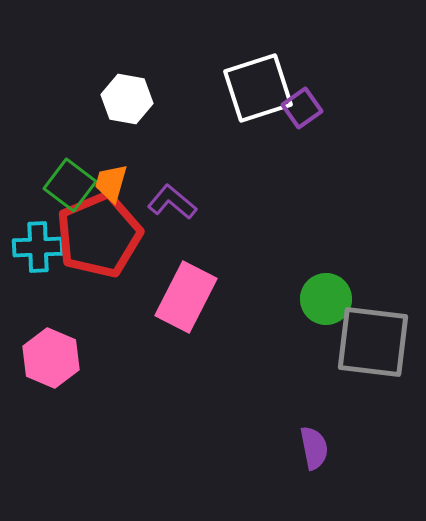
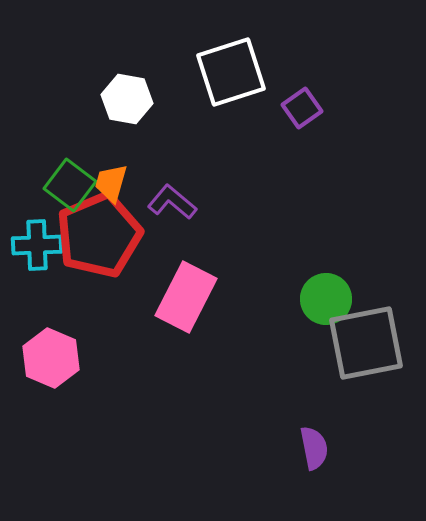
white square: moved 27 px left, 16 px up
cyan cross: moved 1 px left, 2 px up
gray square: moved 7 px left, 1 px down; rotated 18 degrees counterclockwise
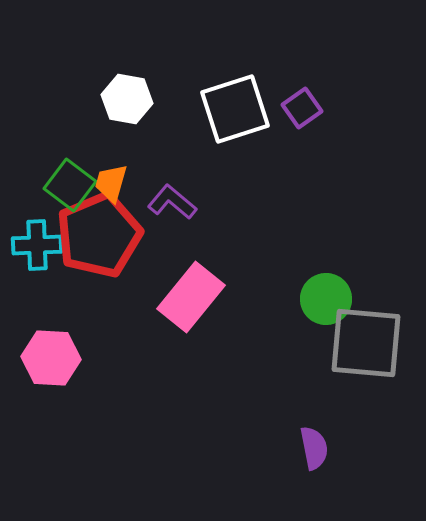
white square: moved 4 px right, 37 px down
pink rectangle: moved 5 px right; rotated 12 degrees clockwise
gray square: rotated 16 degrees clockwise
pink hexagon: rotated 20 degrees counterclockwise
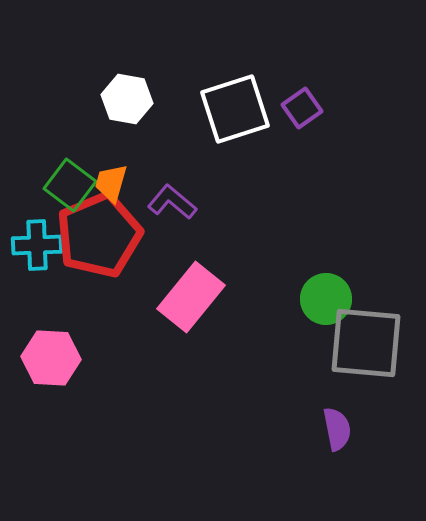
purple semicircle: moved 23 px right, 19 px up
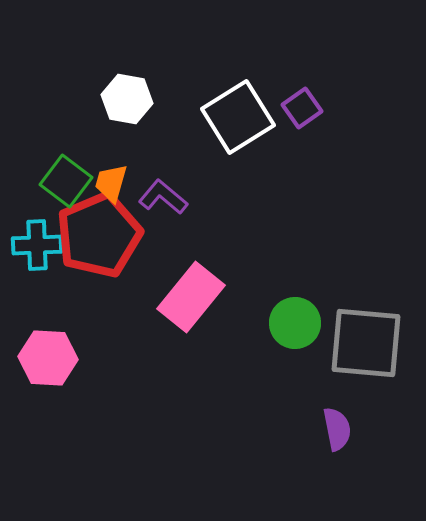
white square: moved 3 px right, 8 px down; rotated 14 degrees counterclockwise
green square: moved 4 px left, 4 px up
purple L-shape: moved 9 px left, 5 px up
green circle: moved 31 px left, 24 px down
pink hexagon: moved 3 px left
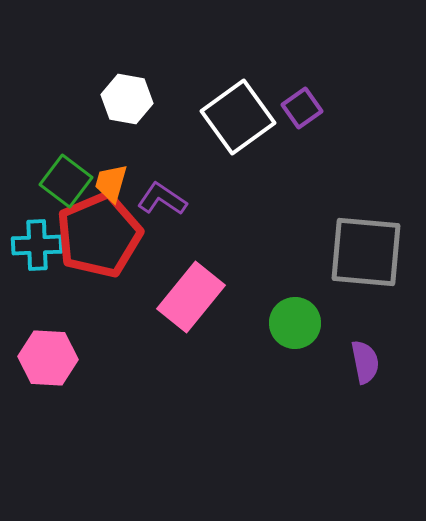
white square: rotated 4 degrees counterclockwise
purple L-shape: moved 1 px left, 2 px down; rotated 6 degrees counterclockwise
gray square: moved 91 px up
purple semicircle: moved 28 px right, 67 px up
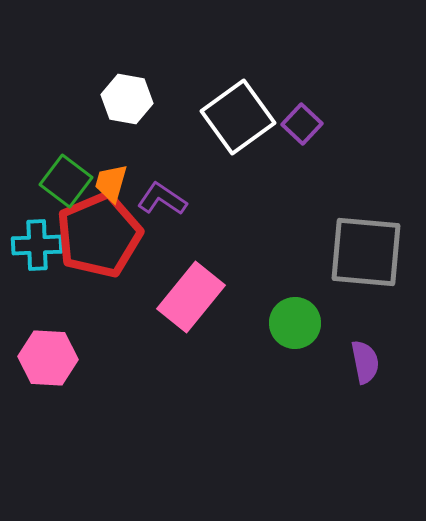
purple square: moved 16 px down; rotated 12 degrees counterclockwise
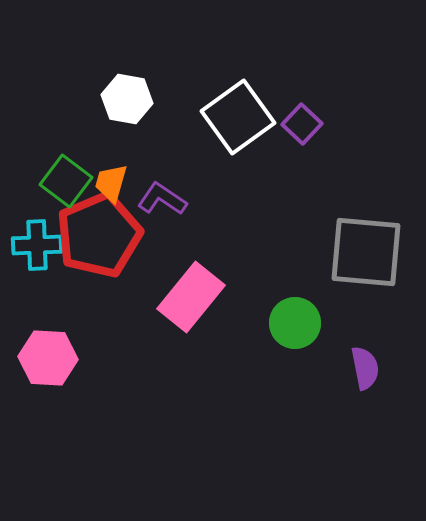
purple semicircle: moved 6 px down
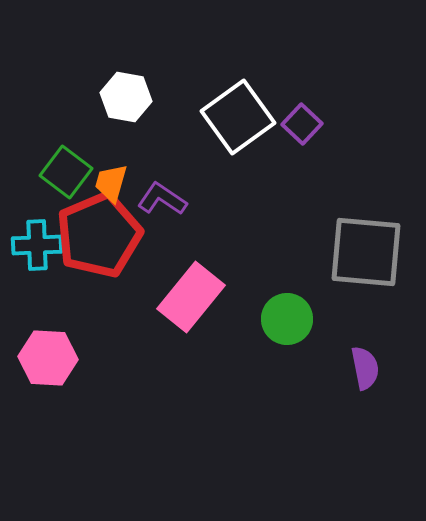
white hexagon: moved 1 px left, 2 px up
green square: moved 9 px up
green circle: moved 8 px left, 4 px up
